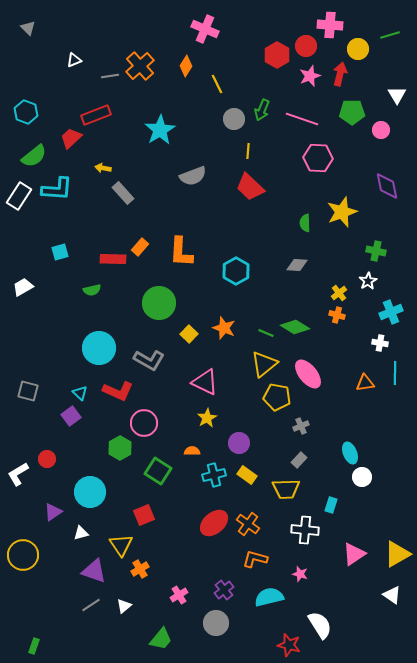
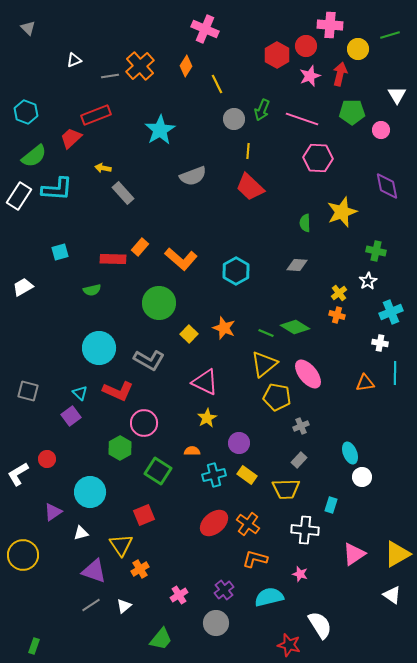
orange L-shape at (181, 252): moved 7 px down; rotated 52 degrees counterclockwise
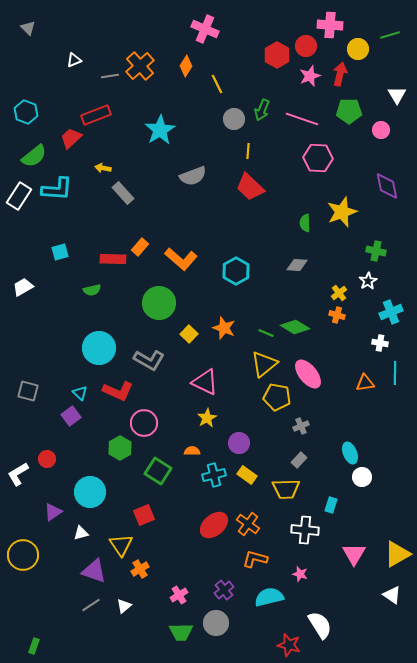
green pentagon at (352, 112): moved 3 px left, 1 px up
red ellipse at (214, 523): moved 2 px down
pink triangle at (354, 554): rotated 25 degrees counterclockwise
green trapezoid at (161, 639): moved 20 px right, 7 px up; rotated 50 degrees clockwise
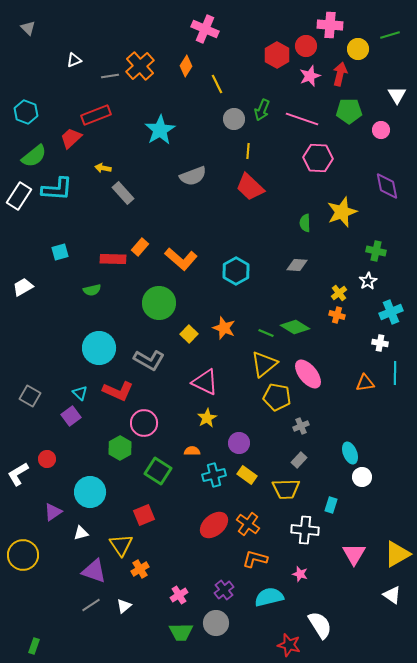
gray square at (28, 391): moved 2 px right, 5 px down; rotated 15 degrees clockwise
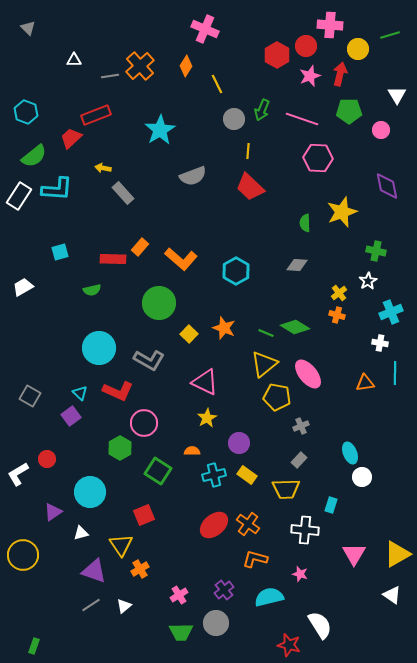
white triangle at (74, 60): rotated 21 degrees clockwise
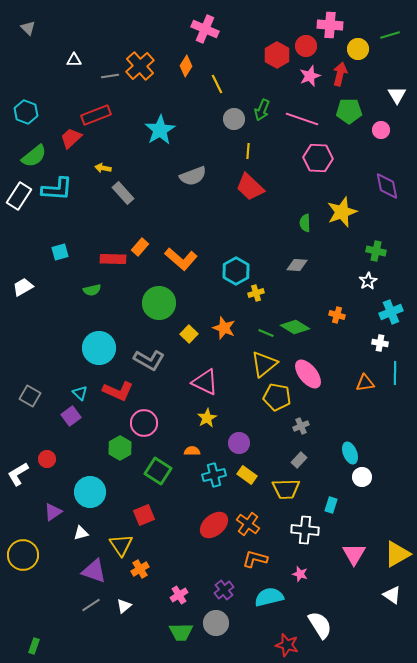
yellow cross at (339, 293): moved 83 px left; rotated 21 degrees clockwise
red star at (289, 645): moved 2 px left
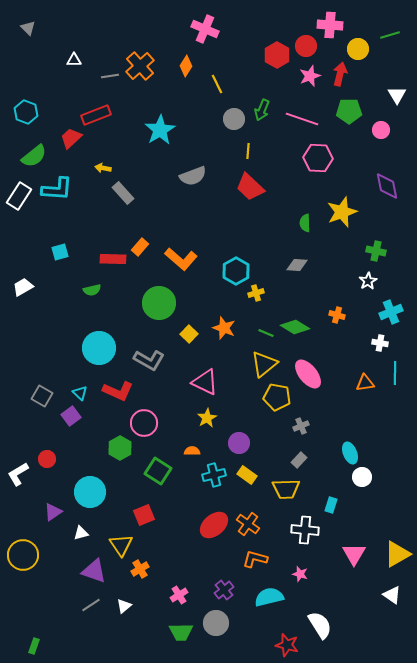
gray square at (30, 396): moved 12 px right
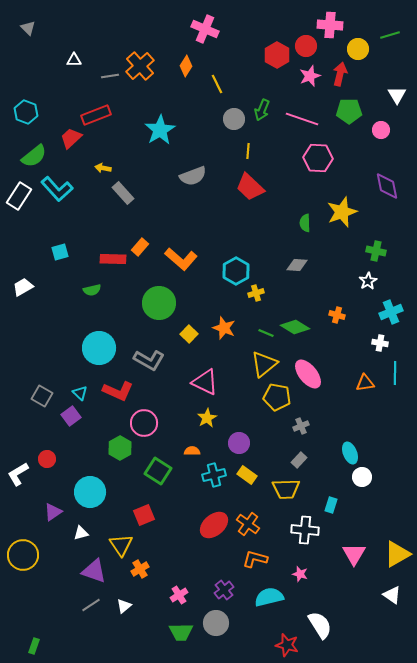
cyan L-shape at (57, 189): rotated 44 degrees clockwise
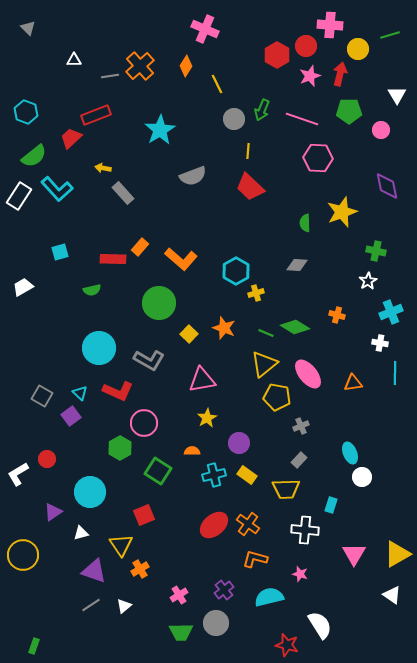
pink triangle at (205, 382): moved 3 px left, 2 px up; rotated 36 degrees counterclockwise
orange triangle at (365, 383): moved 12 px left
